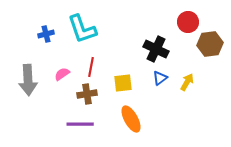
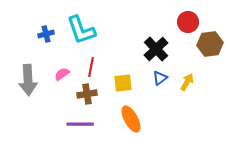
cyan L-shape: moved 1 px left, 1 px down
black cross: rotated 20 degrees clockwise
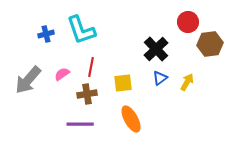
gray arrow: rotated 44 degrees clockwise
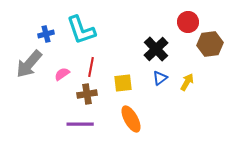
gray arrow: moved 1 px right, 16 px up
